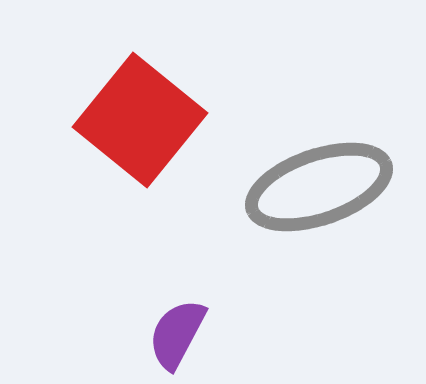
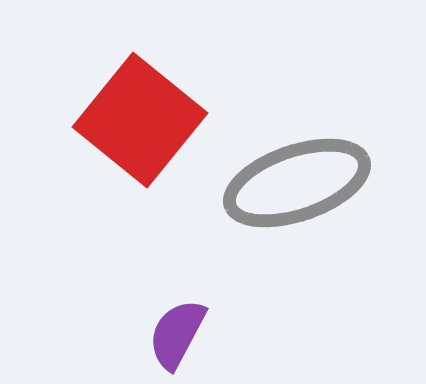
gray ellipse: moved 22 px left, 4 px up
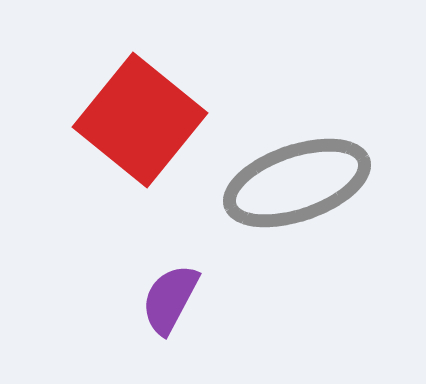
purple semicircle: moved 7 px left, 35 px up
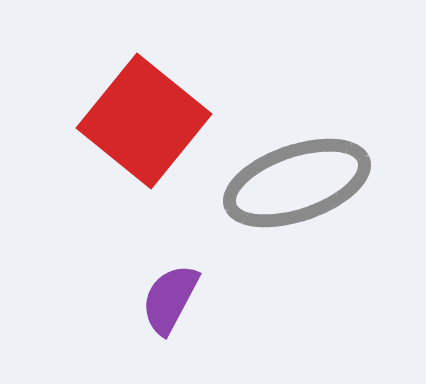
red square: moved 4 px right, 1 px down
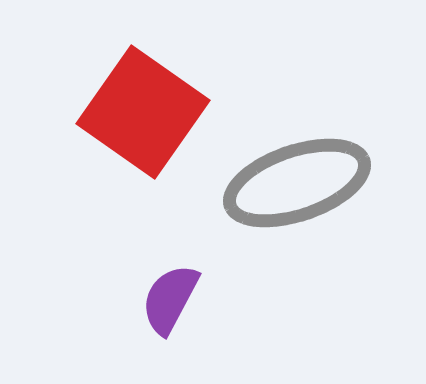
red square: moved 1 px left, 9 px up; rotated 4 degrees counterclockwise
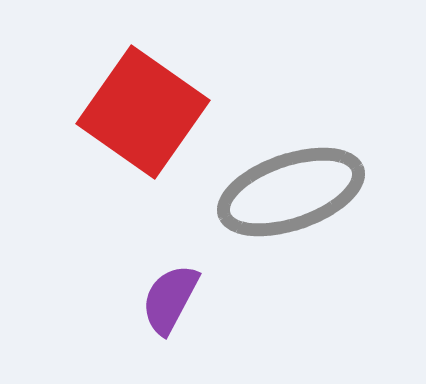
gray ellipse: moved 6 px left, 9 px down
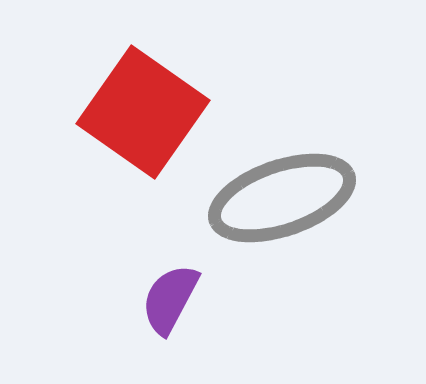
gray ellipse: moved 9 px left, 6 px down
